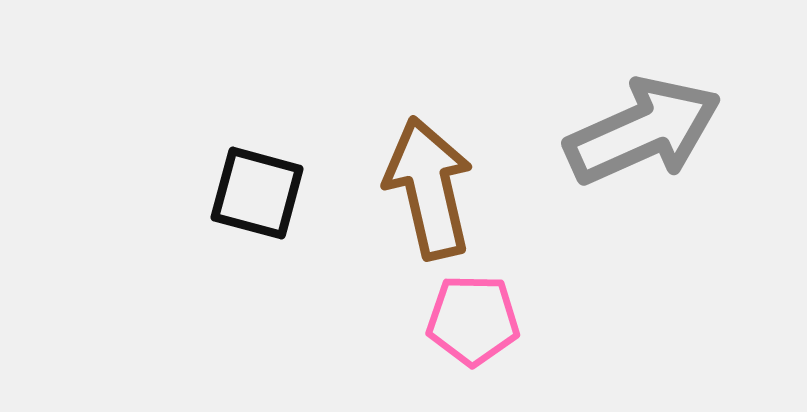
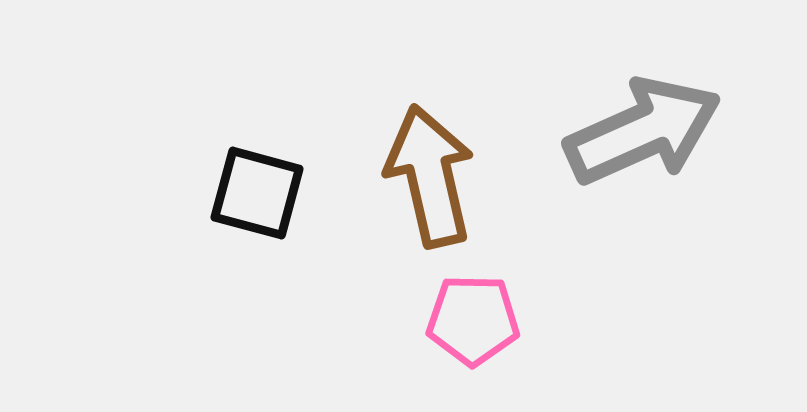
brown arrow: moved 1 px right, 12 px up
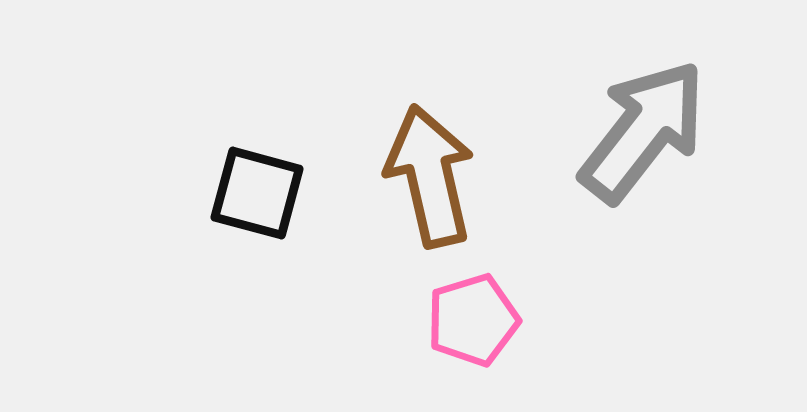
gray arrow: rotated 28 degrees counterclockwise
pink pentagon: rotated 18 degrees counterclockwise
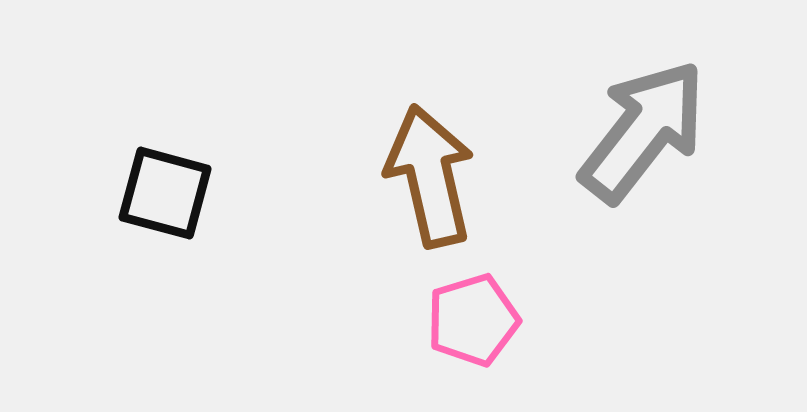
black square: moved 92 px left
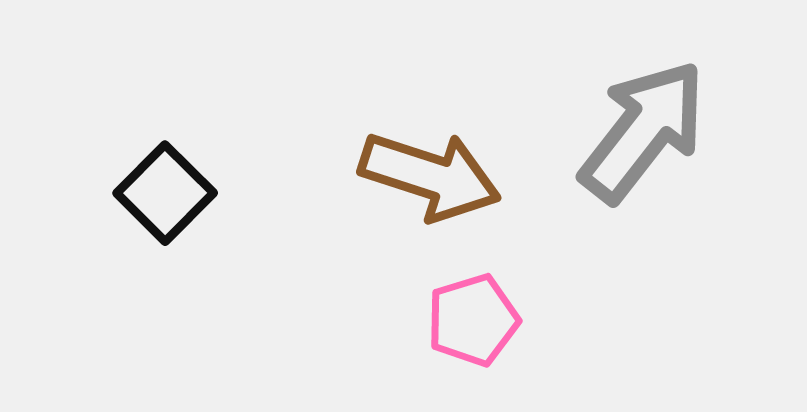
brown arrow: rotated 121 degrees clockwise
black square: rotated 30 degrees clockwise
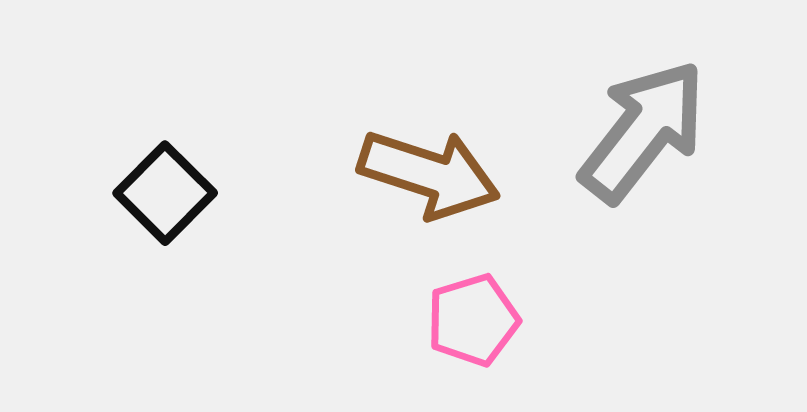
brown arrow: moved 1 px left, 2 px up
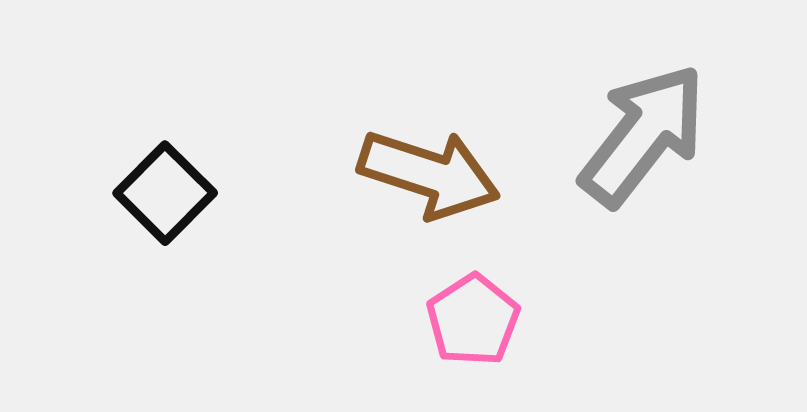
gray arrow: moved 4 px down
pink pentagon: rotated 16 degrees counterclockwise
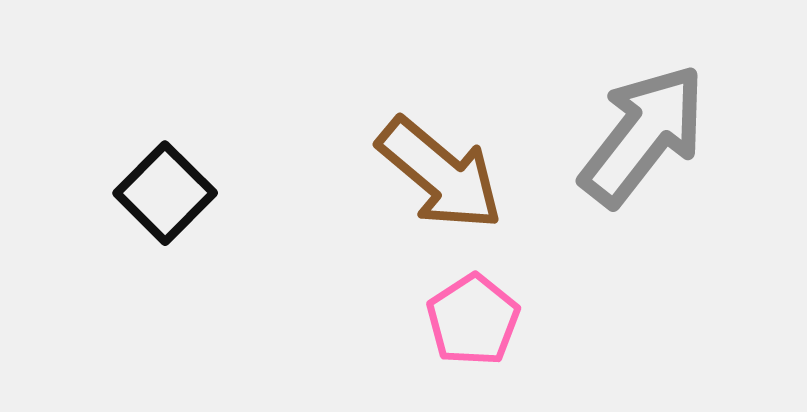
brown arrow: moved 11 px right; rotated 22 degrees clockwise
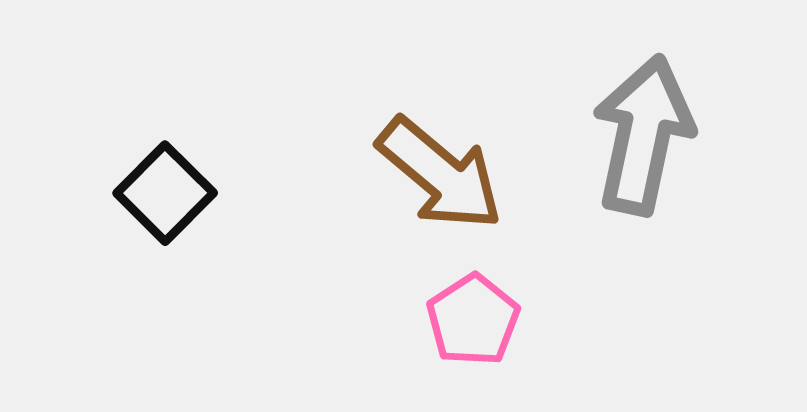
gray arrow: rotated 26 degrees counterclockwise
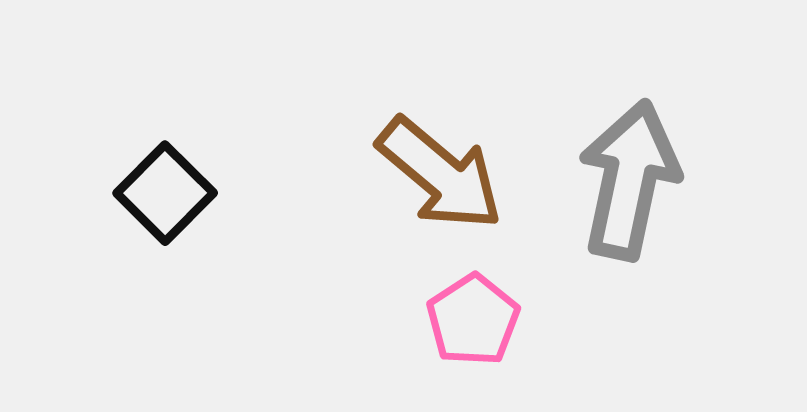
gray arrow: moved 14 px left, 45 px down
